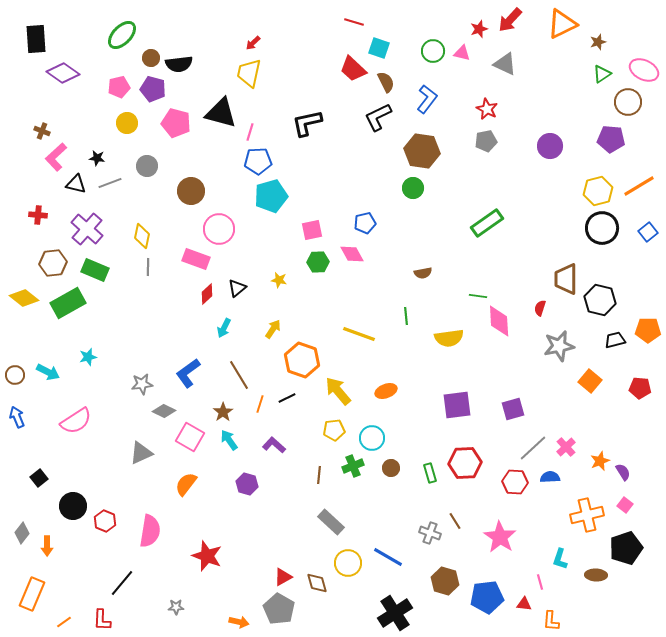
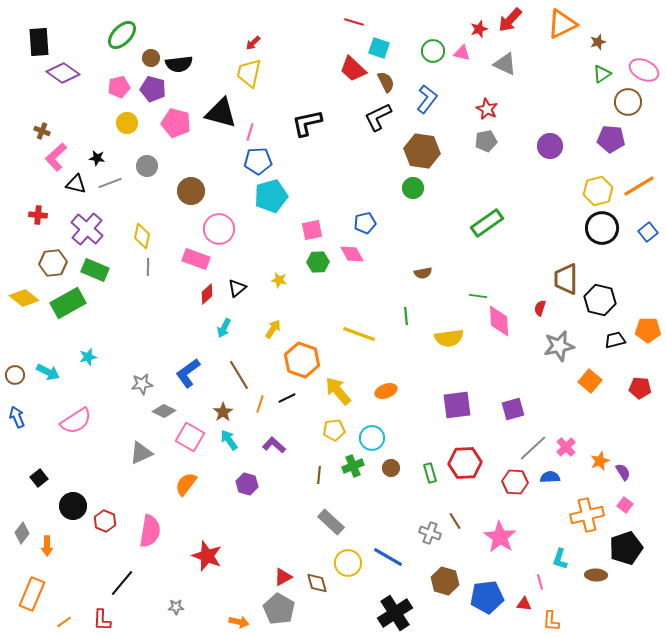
black rectangle at (36, 39): moved 3 px right, 3 px down
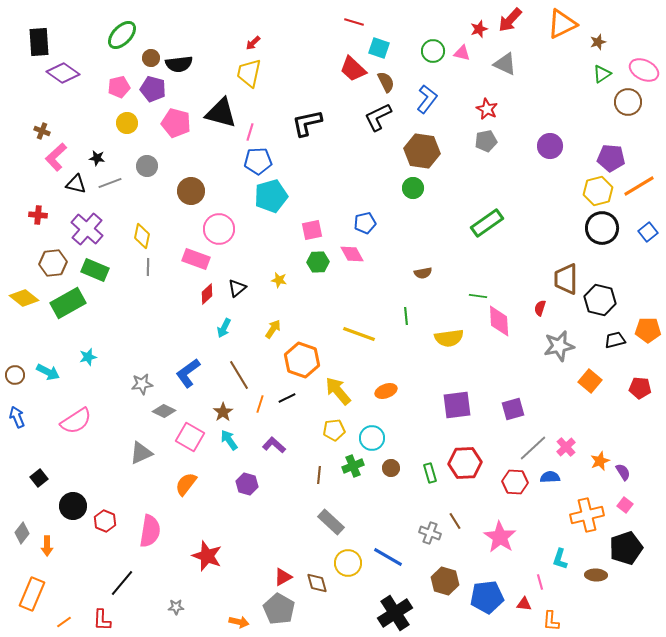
purple pentagon at (611, 139): moved 19 px down
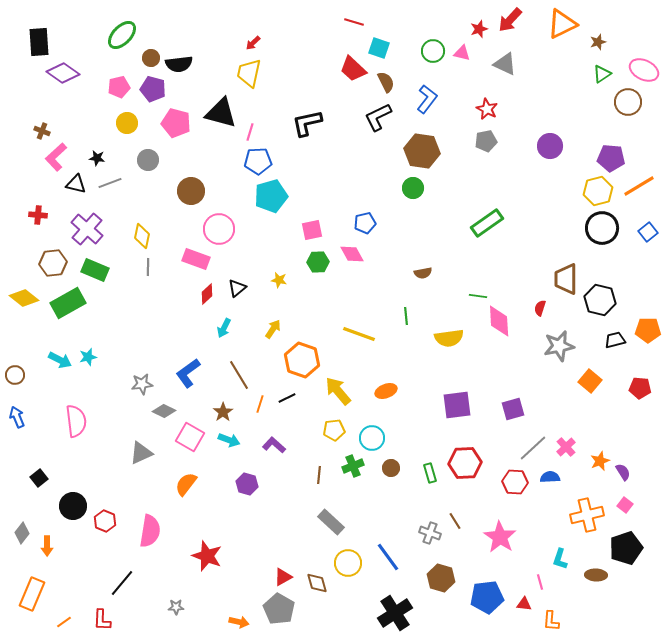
gray circle at (147, 166): moved 1 px right, 6 px up
cyan arrow at (48, 372): moved 12 px right, 12 px up
pink semicircle at (76, 421): rotated 64 degrees counterclockwise
cyan arrow at (229, 440): rotated 145 degrees clockwise
blue line at (388, 557): rotated 24 degrees clockwise
brown hexagon at (445, 581): moved 4 px left, 3 px up
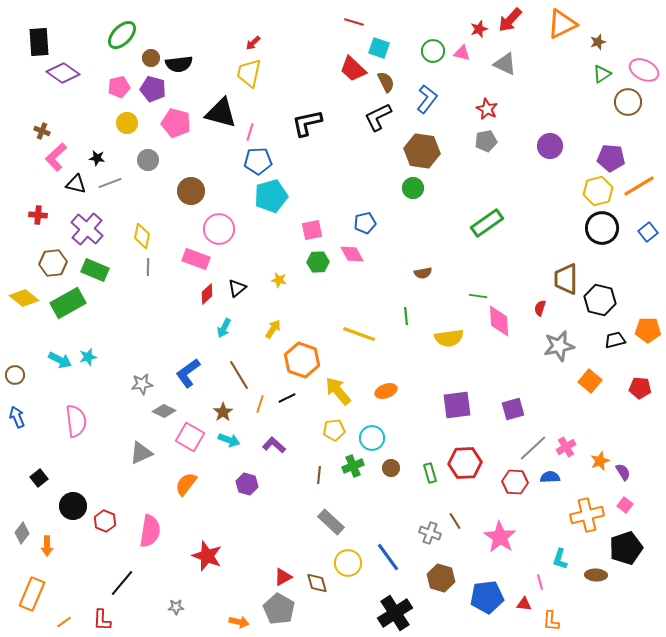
pink cross at (566, 447): rotated 12 degrees clockwise
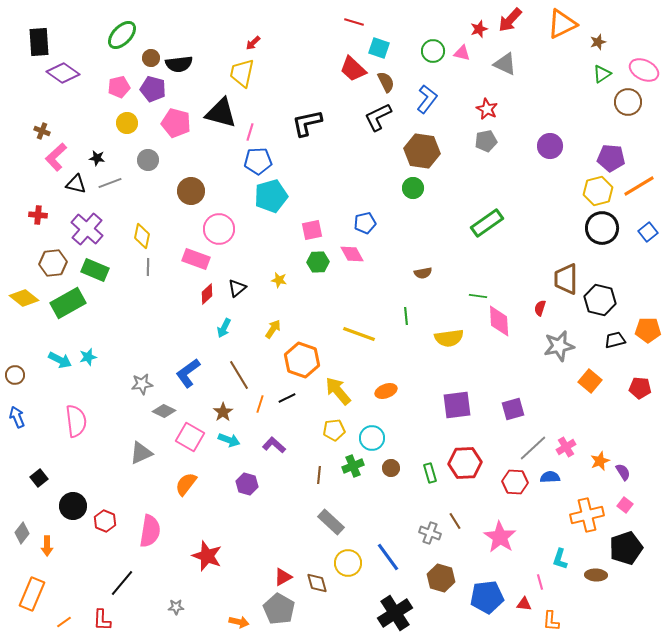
yellow trapezoid at (249, 73): moved 7 px left
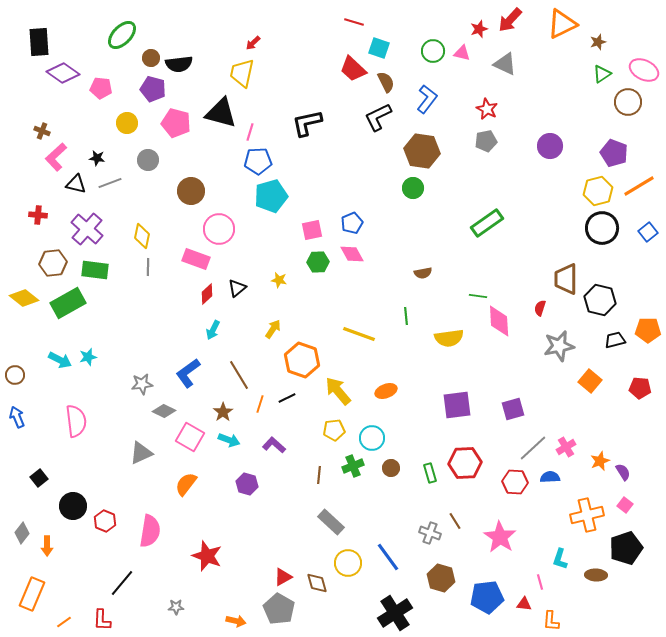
pink pentagon at (119, 87): moved 18 px left, 1 px down; rotated 20 degrees clockwise
purple pentagon at (611, 158): moved 3 px right, 5 px up; rotated 16 degrees clockwise
blue pentagon at (365, 223): moved 13 px left; rotated 10 degrees counterclockwise
green rectangle at (95, 270): rotated 16 degrees counterclockwise
cyan arrow at (224, 328): moved 11 px left, 2 px down
orange arrow at (239, 622): moved 3 px left, 1 px up
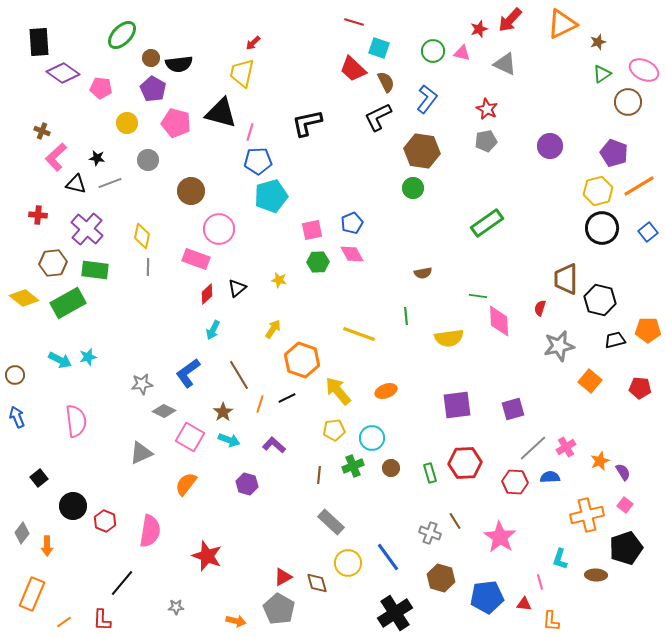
purple pentagon at (153, 89): rotated 15 degrees clockwise
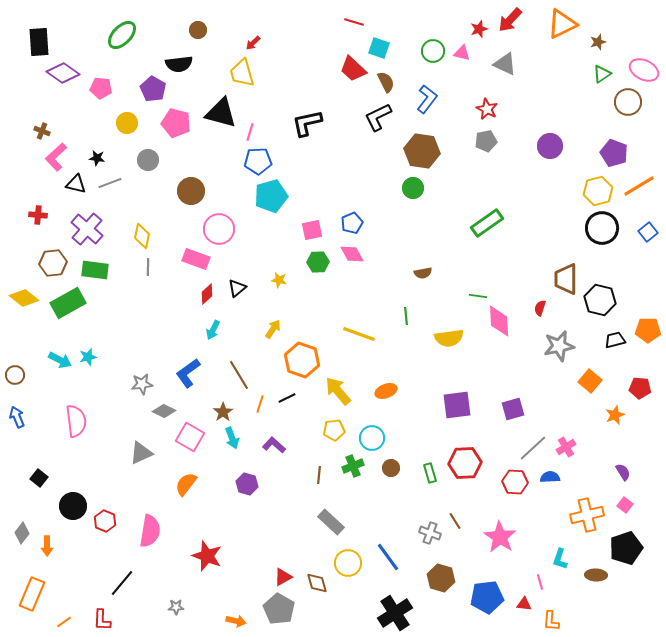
brown circle at (151, 58): moved 47 px right, 28 px up
yellow trapezoid at (242, 73): rotated 28 degrees counterclockwise
cyan arrow at (229, 440): moved 3 px right, 2 px up; rotated 50 degrees clockwise
orange star at (600, 461): moved 15 px right, 46 px up
black square at (39, 478): rotated 12 degrees counterclockwise
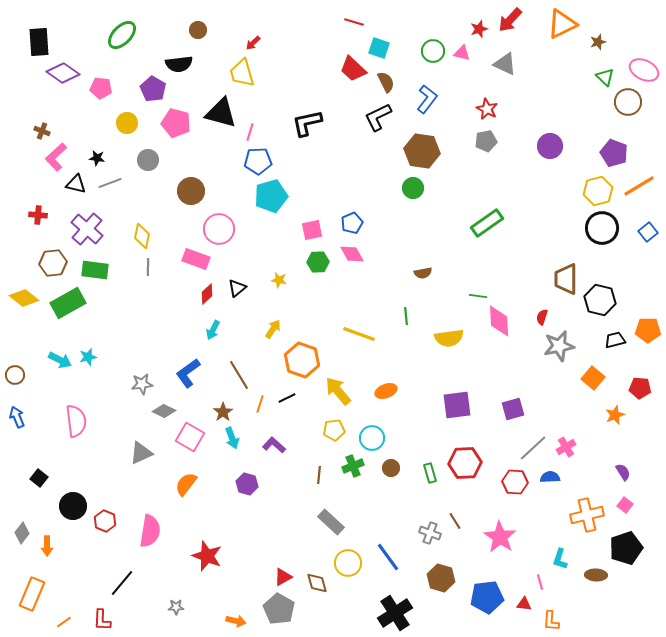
green triangle at (602, 74): moved 3 px right, 3 px down; rotated 42 degrees counterclockwise
red semicircle at (540, 308): moved 2 px right, 9 px down
orange square at (590, 381): moved 3 px right, 3 px up
